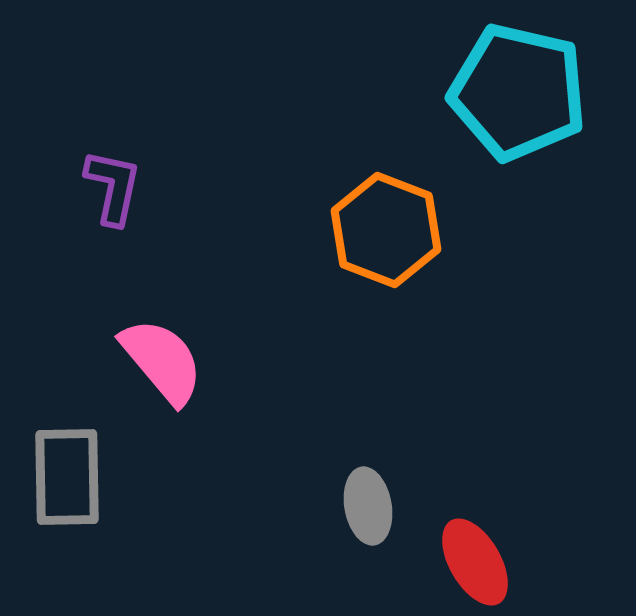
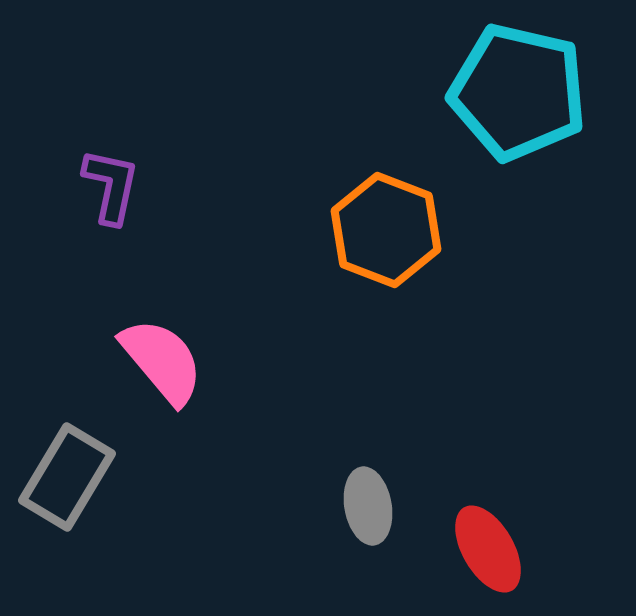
purple L-shape: moved 2 px left, 1 px up
gray rectangle: rotated 32 degrees clockwise
red ellipse: moved 13 px right, 13 px up
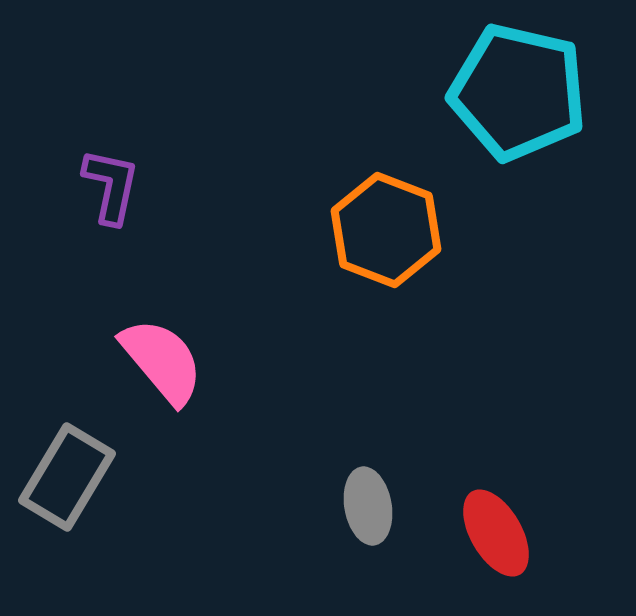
red ellipse: moved 8 px right, 16 px up
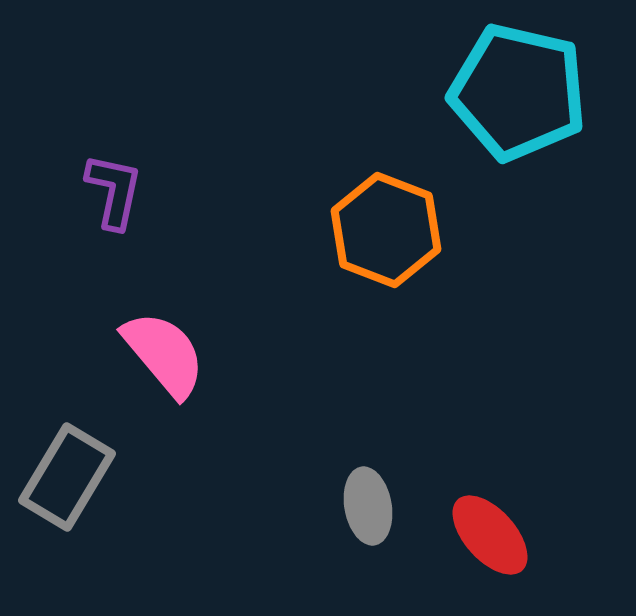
purple L-shape: moved 3 px right, 5 px down
pink semicircle: moved 2 px right, 7 px up
red ellipse: moved 6 px left, 2 px down; rotated 12 degrees counterclockwise
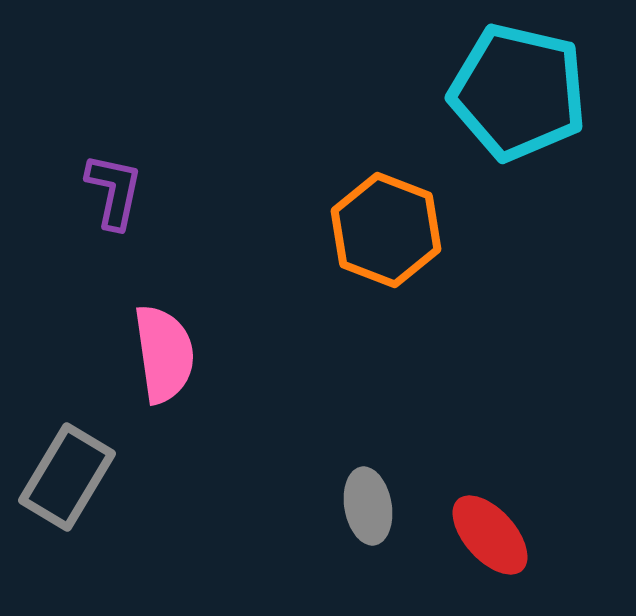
pink semicircle: rotated 32 degrees clockwise
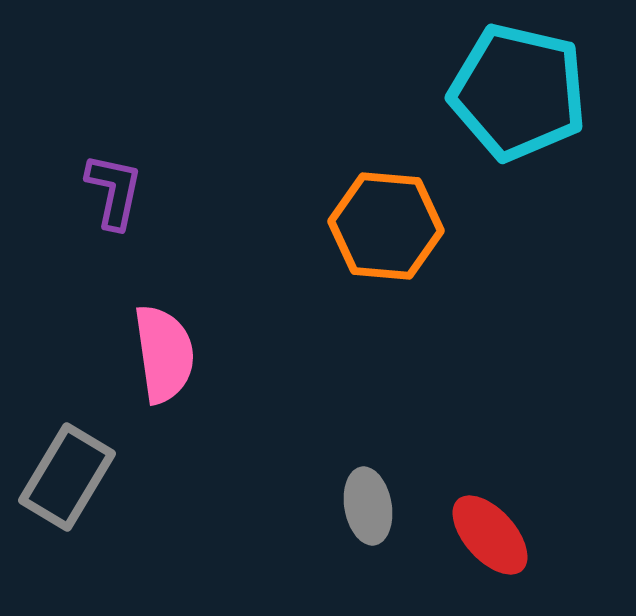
orange hexagon: moved 4 px up; rotated 16 degrees counterclockwise
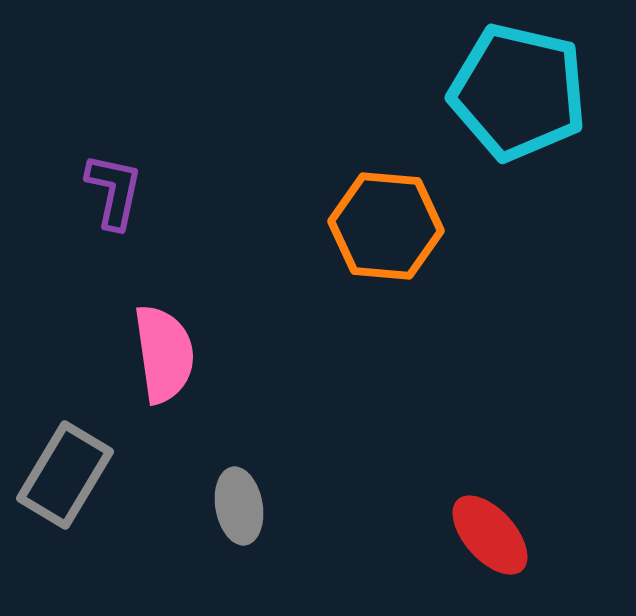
gray rectangle: moved 2 px left, 2 px up
gray ellipse: moved 129 px left
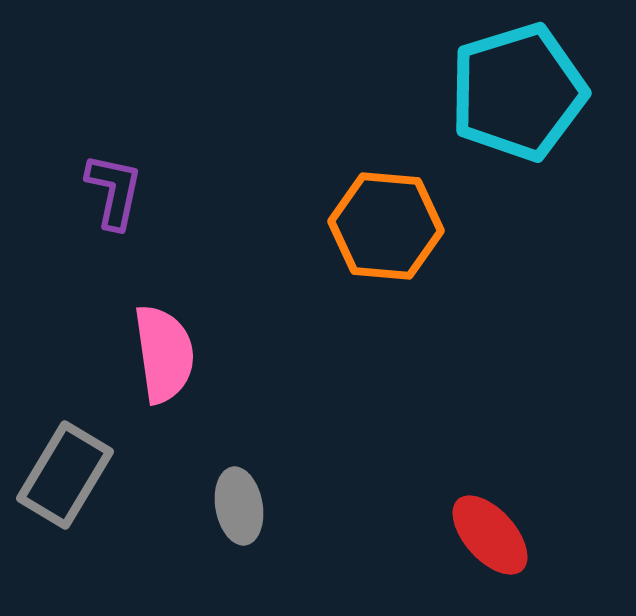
cyan pentagon: rotated 30 degrees counterclockwise
